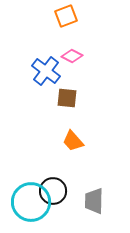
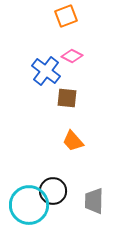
cyan circle: moved 2 px left, 3 px down
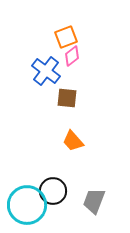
orange square: moved 21 px down
pink diamond: rotated 65 degrees counterclockwise
gray trapezoid: rotated 20 degrees clockwise
cyan circle: moved 2 px left
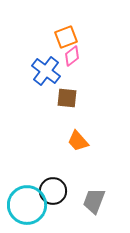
orange trapezoid: moved 5 px right
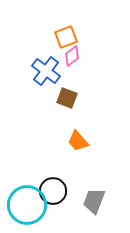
brown square: rotated 15 degrees clockwise
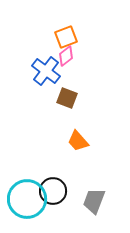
pink diamond: moved 6 px left
cyan circle: moved 6 px up
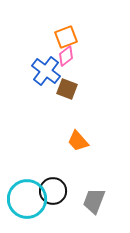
brown square: moved 9 px up
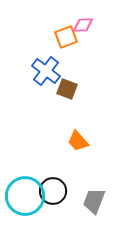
pink diamond: moved 17 px right, 31 px up; rotated 35 degrees clockwise
cyan circle: moved 2 px left, 3 px up
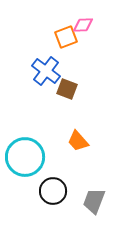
cyan circle: moved 39 px up
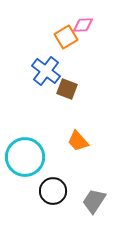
orange square: rotated 10 degrees counterclockwise
gray trapezoid: rotated 12 degrees clockwise
